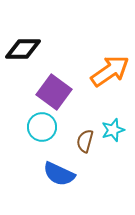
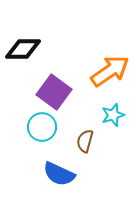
cyan star: moved 15 px up
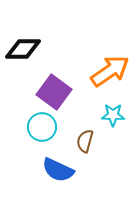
cyan star: rotated 20 degrees clockwise
blue semicircle: moved 1 px left, 4 px up
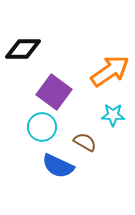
brown semicircle: moved 1 px down; rotated 105 degrees clockwise
blue semicircle: moved 4 px up
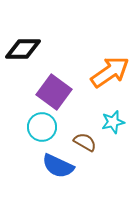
orange arrow: moved 1 px down
cyan star: moved 7 px down; rotated 15 degrees counterclockwise
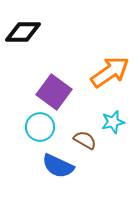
black diamond: moved 17 px up
cyan circle: moved 2 px left
brown semicircle: moved 2 px up
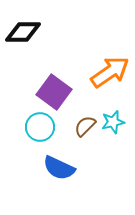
brown semicircle: moved 14 px up; rotated 75 degrees counterclockwise
blue semicircle: moved 1 px right, 2 px down
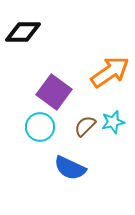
blue semicircle: moved 11 px right
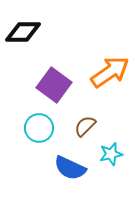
purple square: moved 7 px up
cyan star: moved 2 px left, 32 px down
cyan circle: moved 1 px left, 1 px down
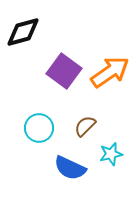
black diamond: rotated 15 degrees counterclockwise
purple square: moved 10 px right, 14 px up
